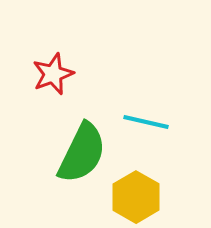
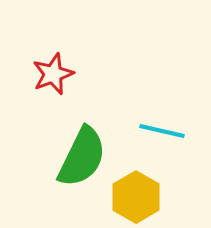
cyan line: moved 16 px right, 9 px down
green semicircle: moved 4 px down
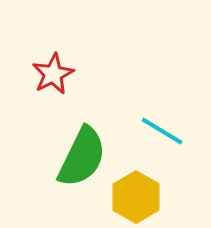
red star: rotated 6 degrees counterclockwise
cyan line: rotated 18 degrees clockwise
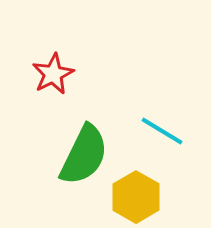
green semicircle: moved 2 px right, 2 px up
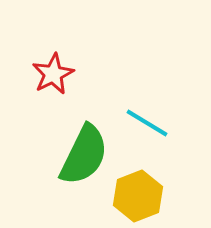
cyan line: moved 15 px left, 8 px up
yellow hexagon: moved 2 px right, 1 px up; rotated 9 degrees clockwise
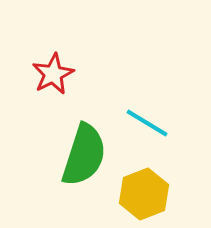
green semicircle: rotated 8 degrees counterclockwise
yellow hexagon: moved 6 px right, 2 px up
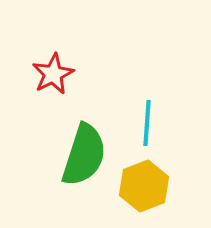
cyan line: rotated 63 degrees clockwise
yellow hexagon: moved 8 px up
